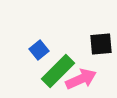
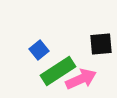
green rectangle: rotated 12 degrees clockwise
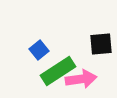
pink arrow: rotated 16 degrees clockwise
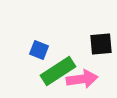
blue square: rotated 30 degrees counterclockwise
pink arrow: moved 1 px right
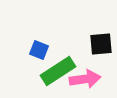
pink arrow: moved 3 px right
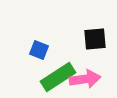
black square: moved 6 px left, 5 px up
green rectangle: moved 6 px down
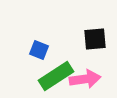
green rectangle: moved 2 px left, 1 px up
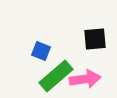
blue square: moved 2 px right, 1 px down
green rectangle: rotated 8 degrees counterclockwise
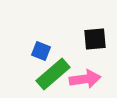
green rectangle: moved 3 px left, 2 px up
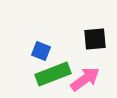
green rectangle: rotated 20 degrees clockwise
pink arrow: rotated 28 degrees counterclockwise
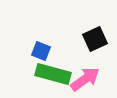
black square: rotated 20 degrees counterclockwise
green rectangle: rotated 36 degrees clockwise
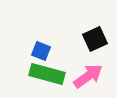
green rectangle: moved 6 px left
pink arrow: moved 3 px right, 3 px up
